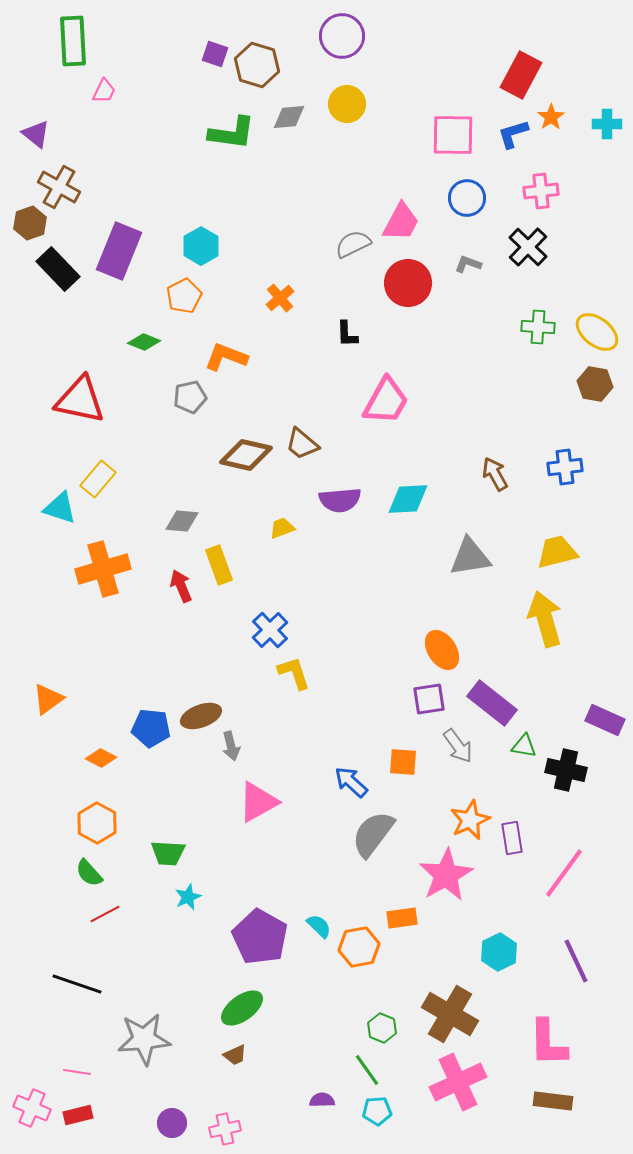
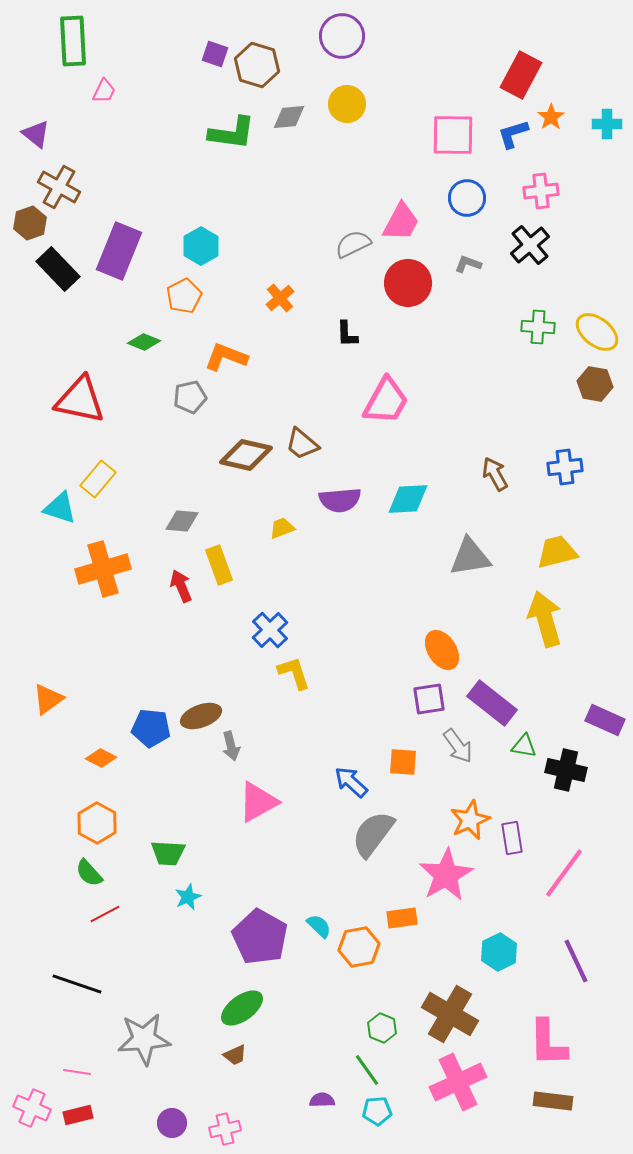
black cross at (528, 247): moved 2 px right, 2 px up; rotated 6 degrees clockwise
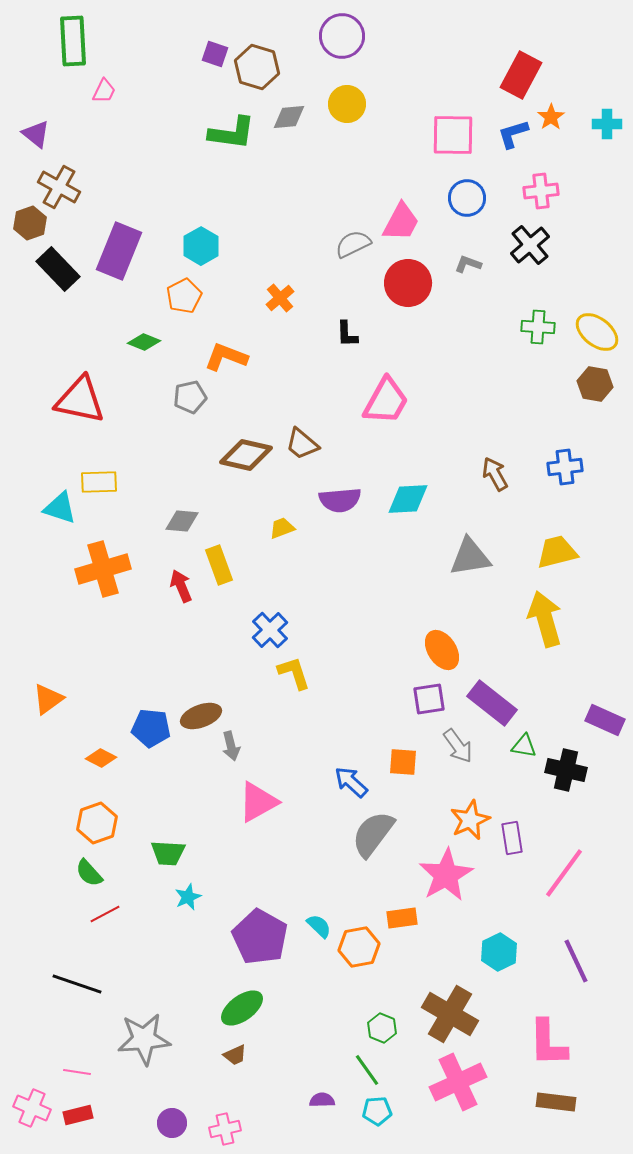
brown hexagon at (257, 65): moved 2 px down
yellow rectangle at (98, 479): moved 1 px right, 3 px down; rotated 48 degrees clockwise
orange hexagon at (97, 823): rotated 12 degrees clockwise
brown rectangle at (553, 1101): moved 3 px right, 1 px down
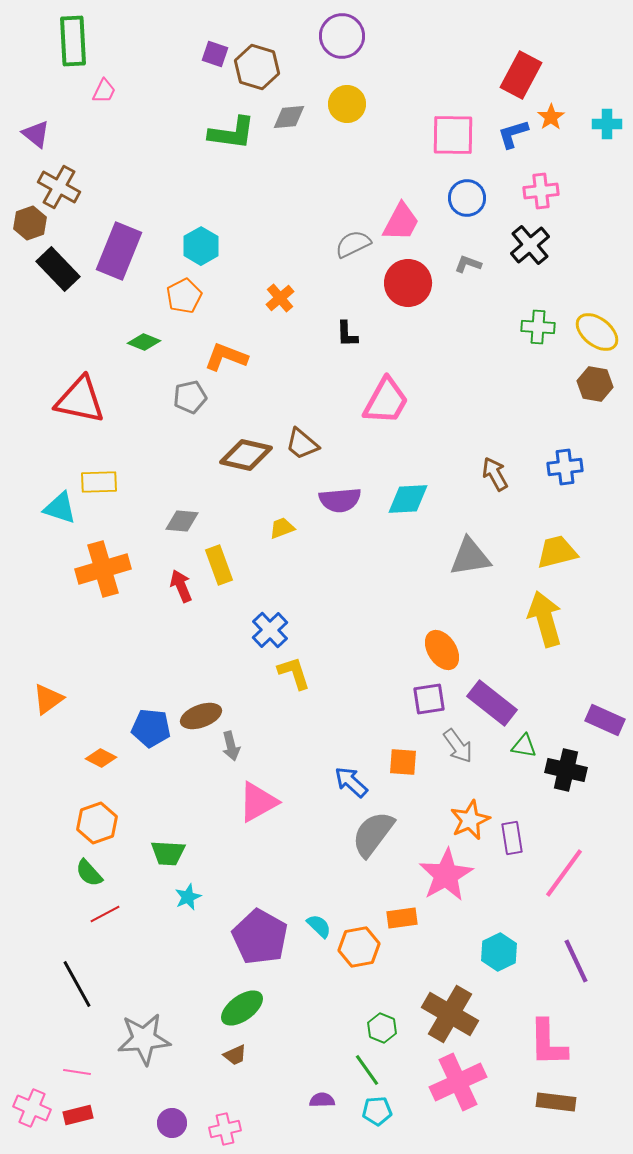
black line at (77, 984): rotated 42 degrees clockwise
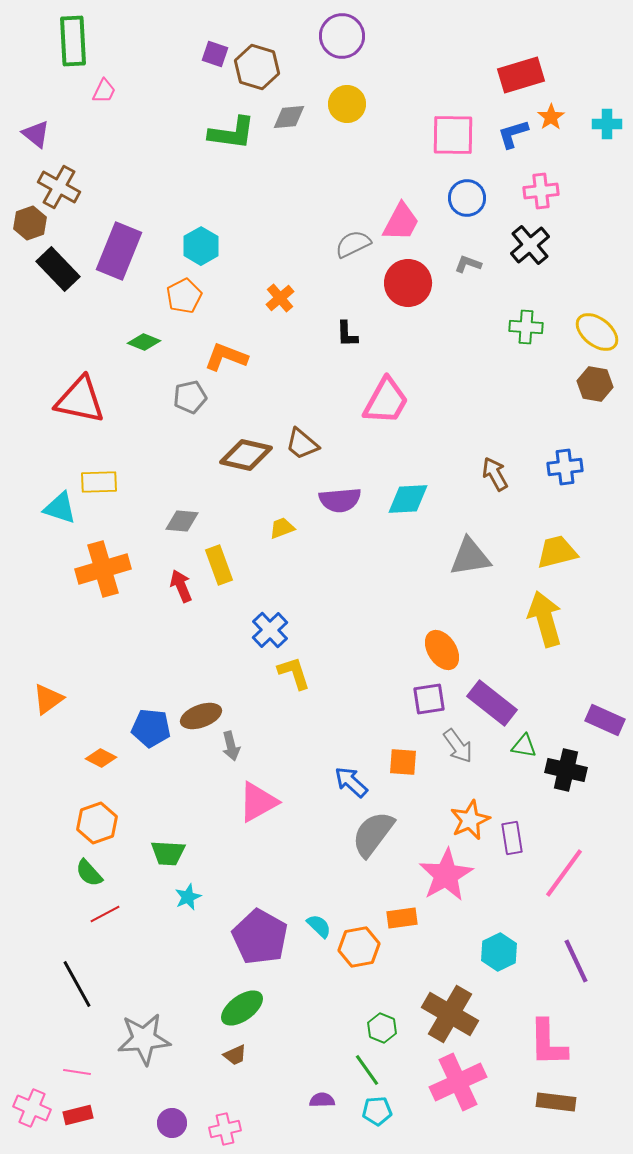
red rectangle at (521, 75): rotated 45 degrees clockwise
green cross at (538, 327): moved 12 px left
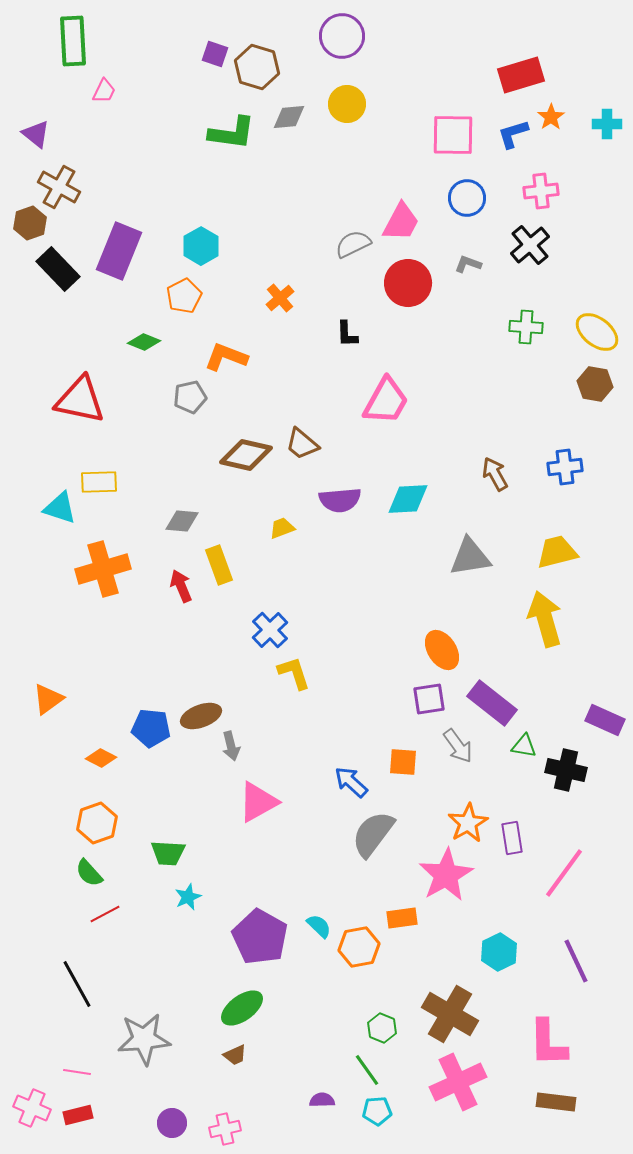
orange star at (470, 820): moved 2 px left, 3 px down; rotated 6 degrees counterclockwise
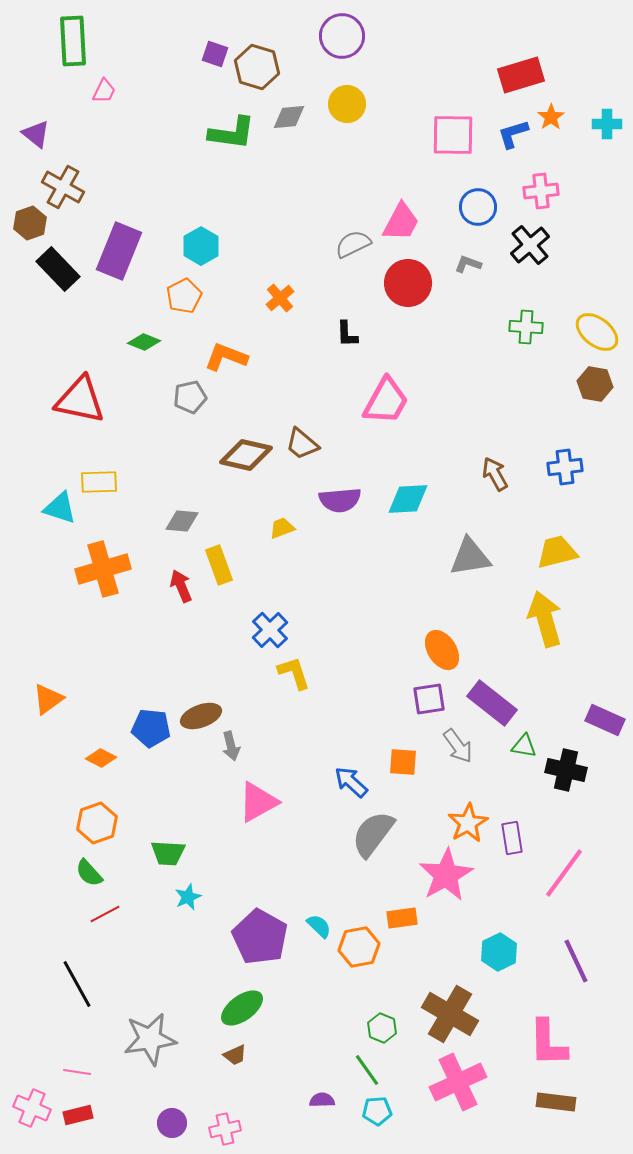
brown cross at (59, 187): moved 4 px right
blue circle at (467, 198): moved 11 px right, 9 px down
gray star at (144, 1039): moved 6 px right; rotated 4 degrees counterclockwise
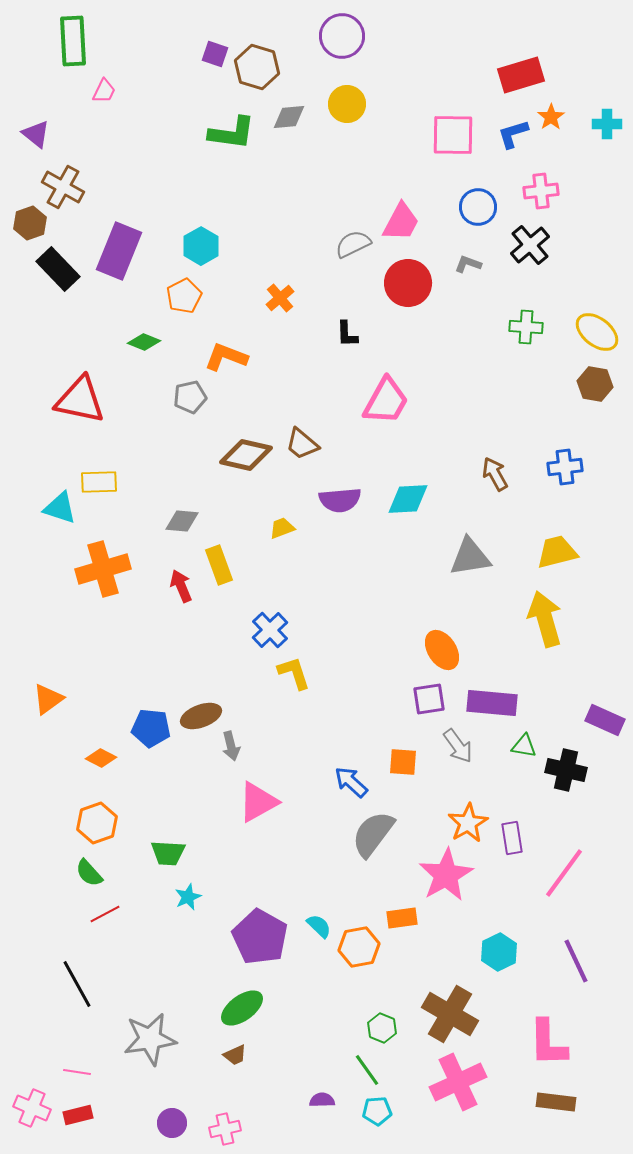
purple rectangle at (492, 703): rotated 33 degrees counterclockwise
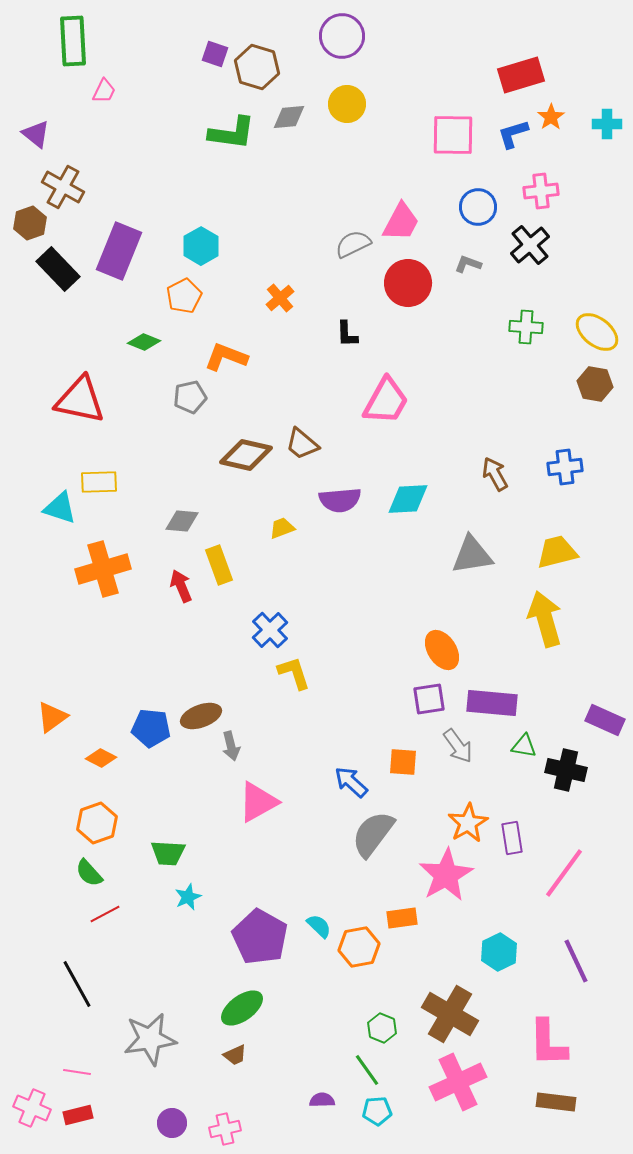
gray triangle at (470, 557): moved 2 px right, 2 px up
orange triangle at (48, 699): moved 4 px right, 18 px down
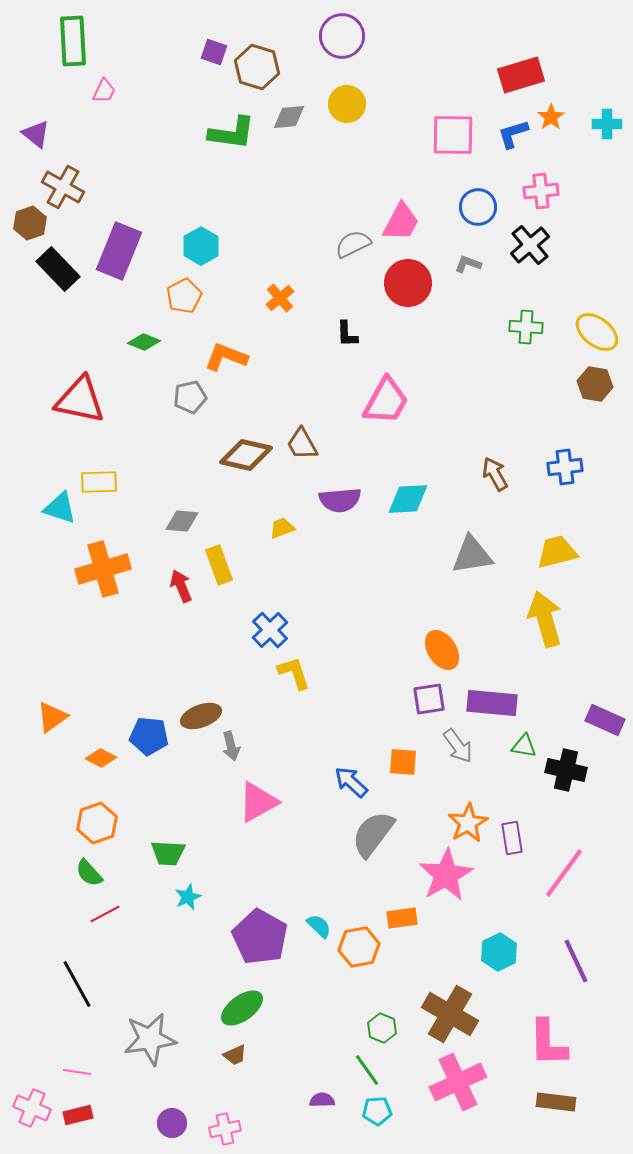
purple square at (215, 54): moved 1 px left, 2 px up
brown trapezoid at (302, 444): rotated 21 degrees clockwise
blue pentagon at (151, 728): moved 2 px left, 8 px down
